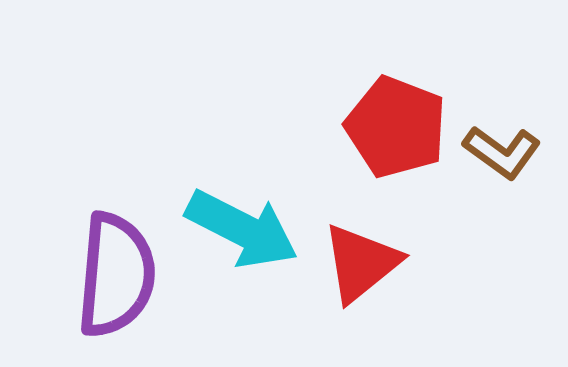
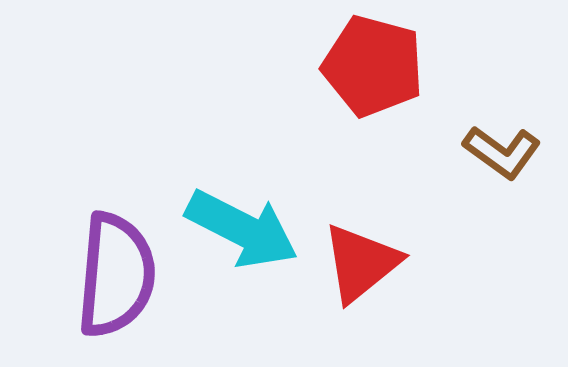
red pentagon: moved 23 px left, 61 px up; rotated 6 degrees counterclockwise
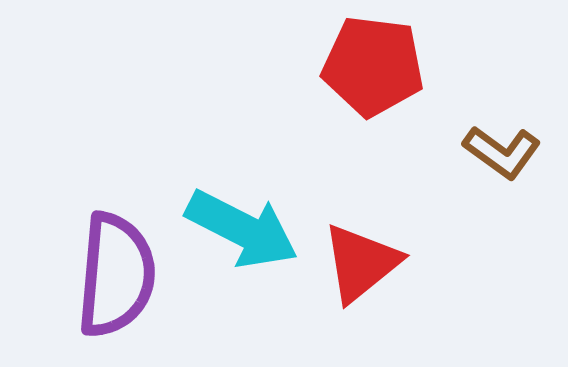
red pentagon: rotated 8 degrees counterclockwise
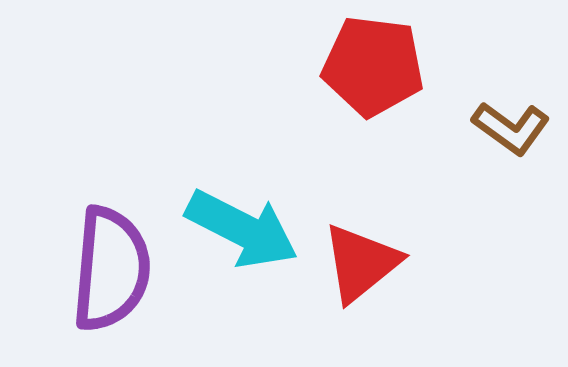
brown L-shape: moved 9 px right, 24 px up
purple semicircle: moved 5 px left, 6 px up
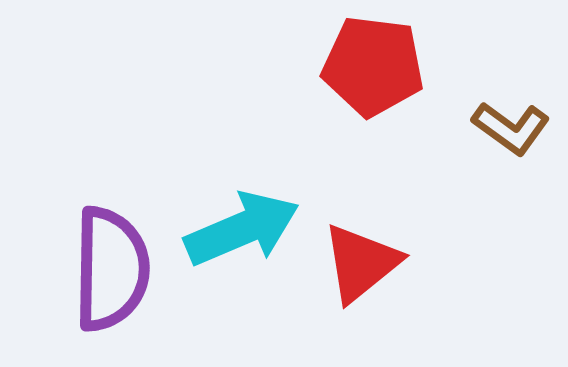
cyan arrow: rotated 50 degrees counterclockwise
purple semicircle: rotated 4 degrees counterclockwise
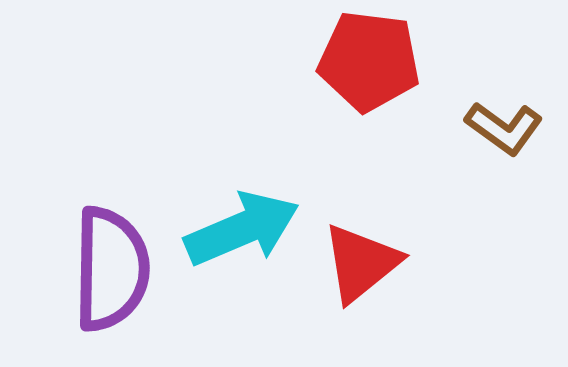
red pentagon: moved 4 px left, 5 px up
brown L-shape: moved 7 px left
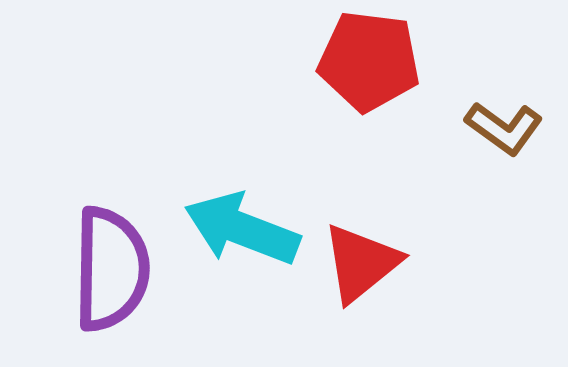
cyan arrow: rotated 136 degrees counterclockwise
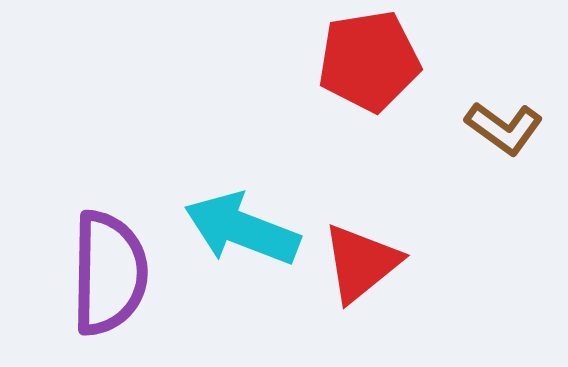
red pentagon: rotated 16 degrees counterclockwise
purple semicircle: moved 2 px left, 4 px down
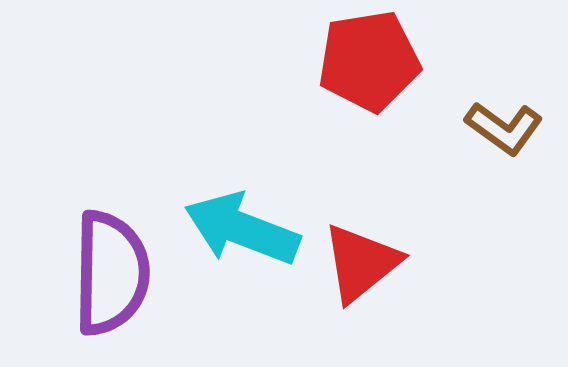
purple semicircle: moved 2 px right
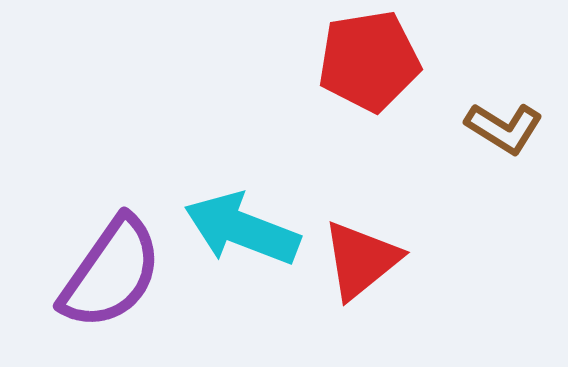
brown L-shape: rotated 4 degrees counterclockwise
red triangle: moved 3 px up
purple semicircle: rotated 34 degrees clockwise
